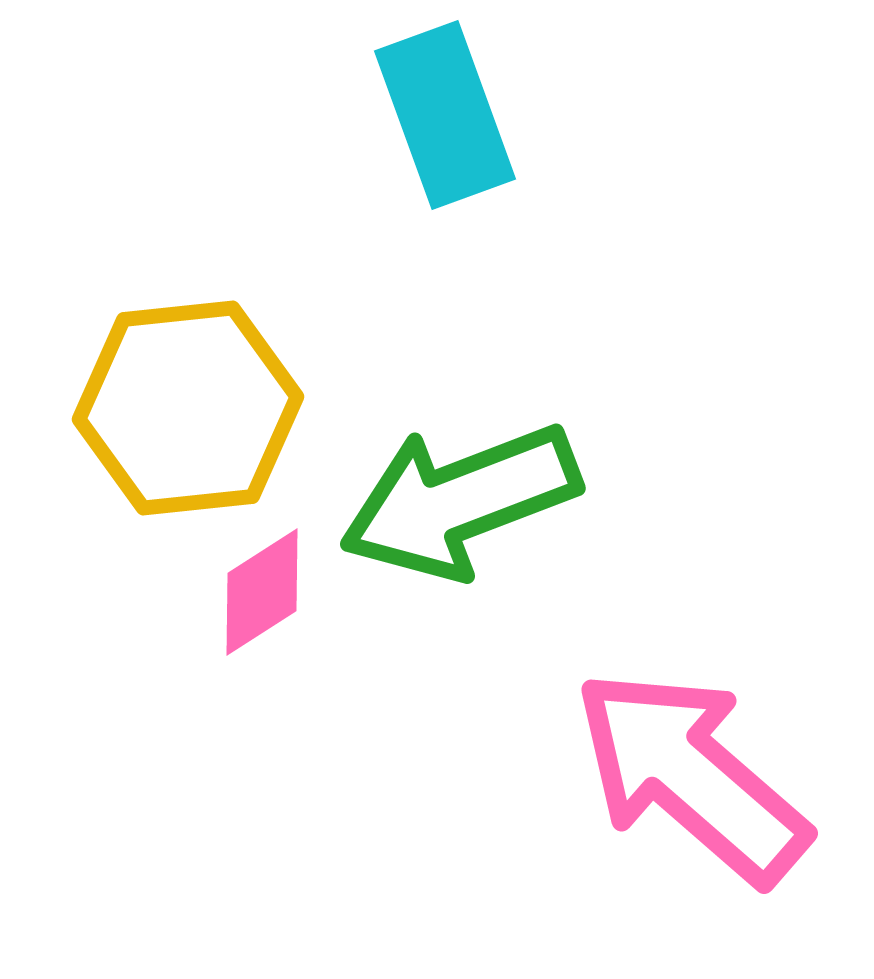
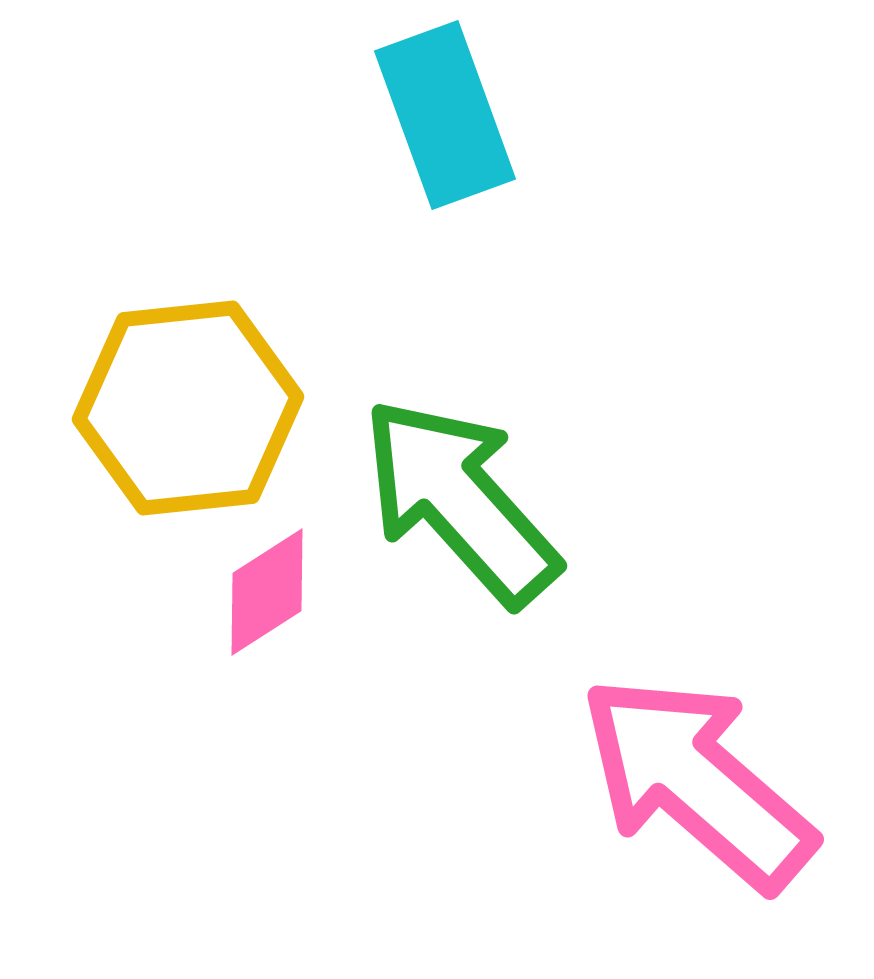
green arrow: rotated 69 degrees clockwise
pink diamond: moved 5 px right
pink arrow: moved 6 px right, 6 px down
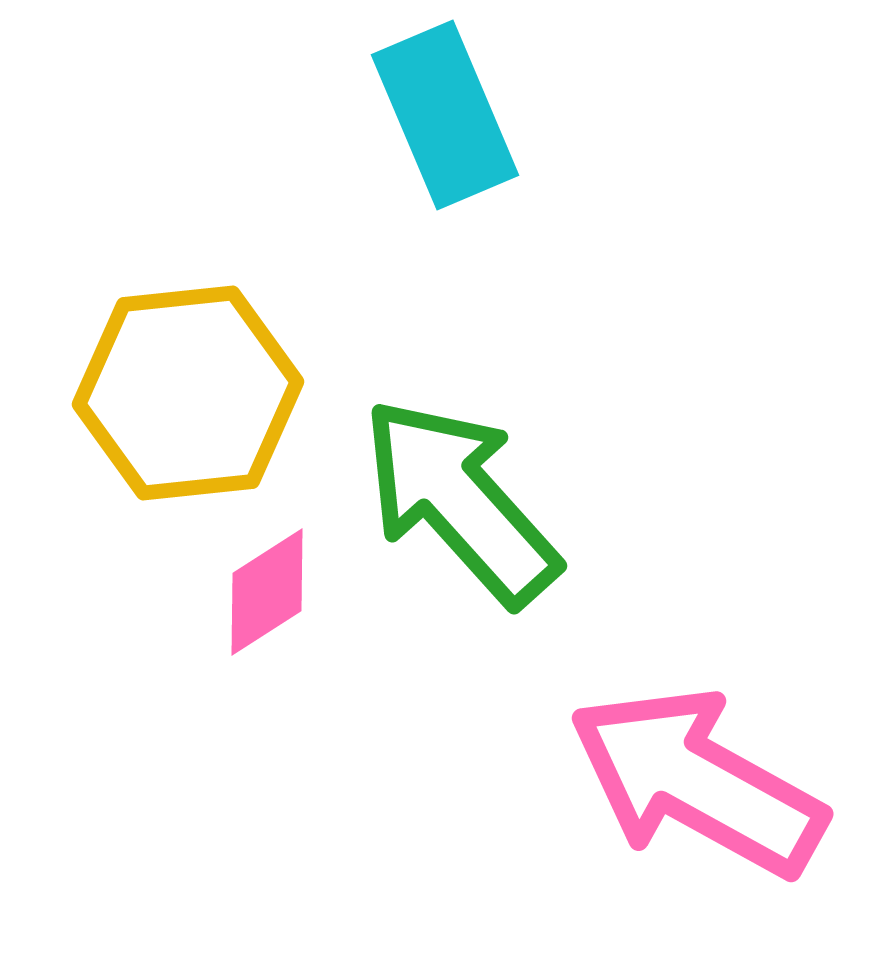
cyan rectangle: rotated 3 degrees counterclockwise
yellow hexagon: moved 15 px up
pink arrow: rotated 12 degrees counterclockwise
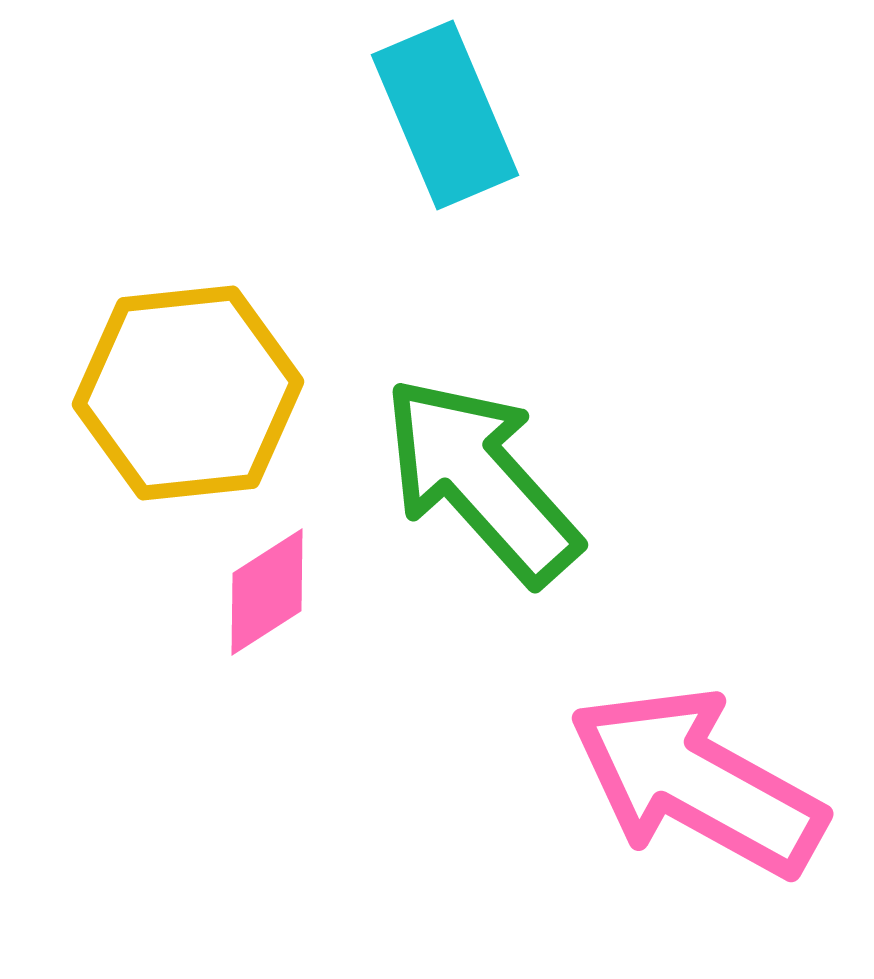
green arrow: moved 21 px right, 21 px up
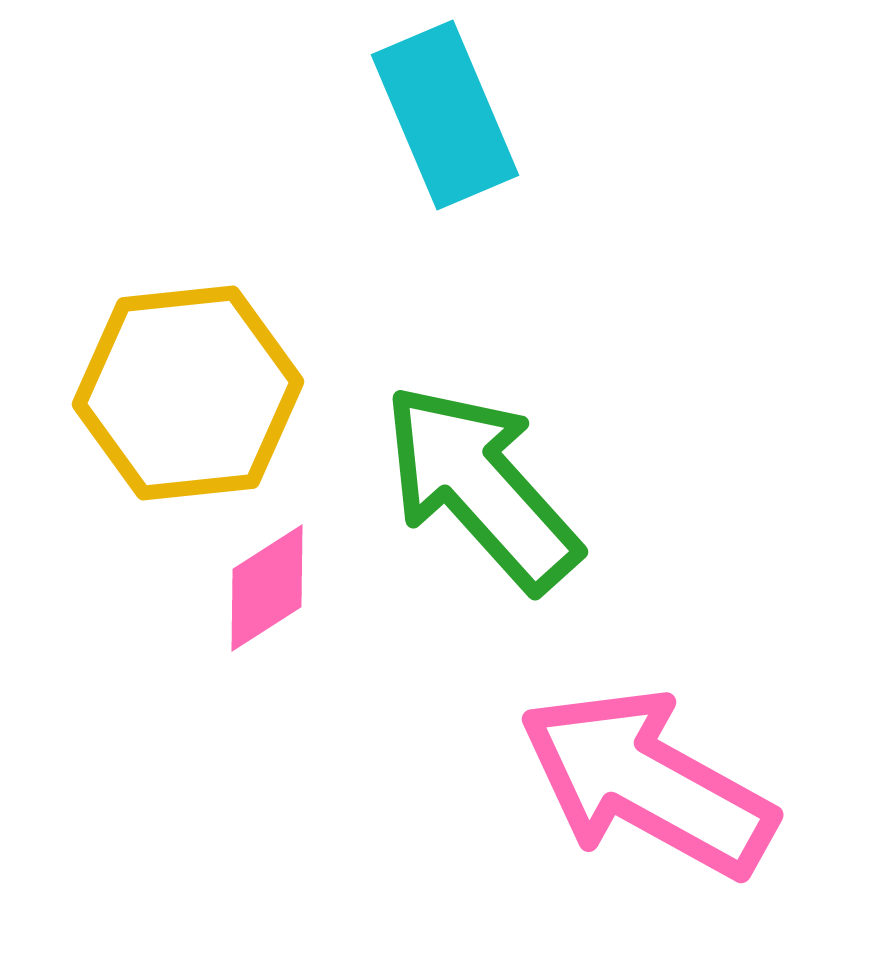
green arrow: moved 7 px down
pink diamond: moved 4 px up
pink arrow: moved 50 px left, 1 px down
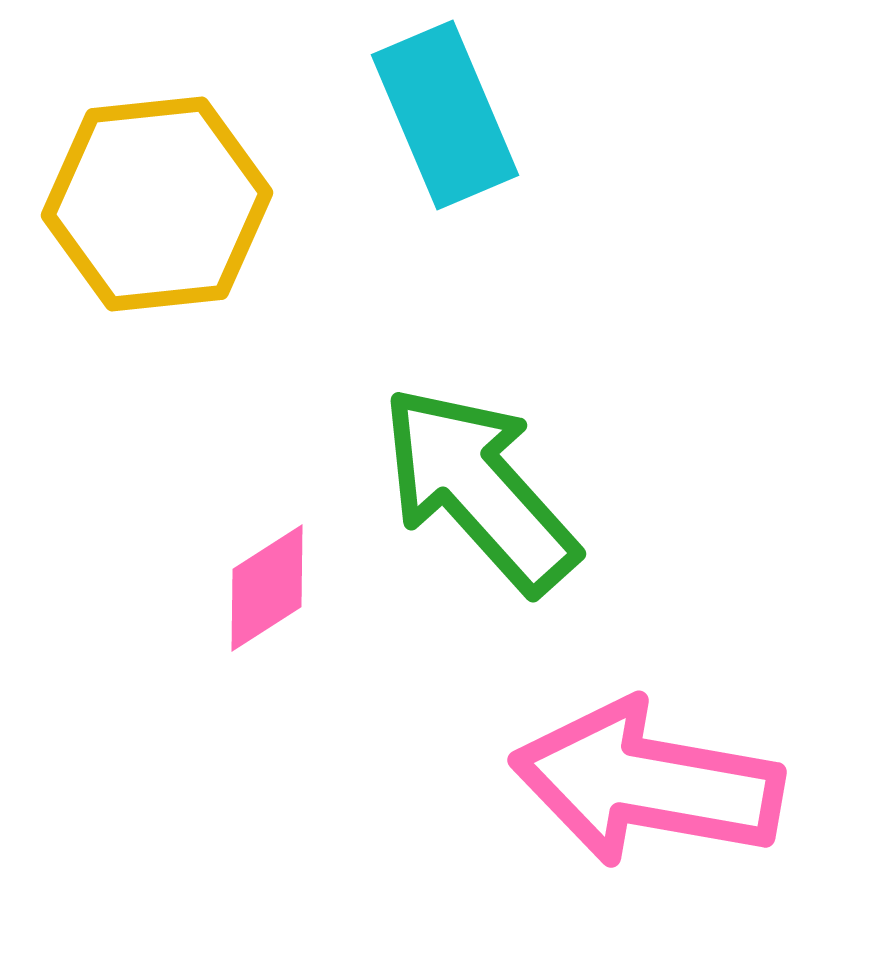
yellow hexagon: moved 31 px left, 189 px up
green arrow: moved 2 px left, 2 px down
pink arrow: rotated 19 degrees counterclockwise
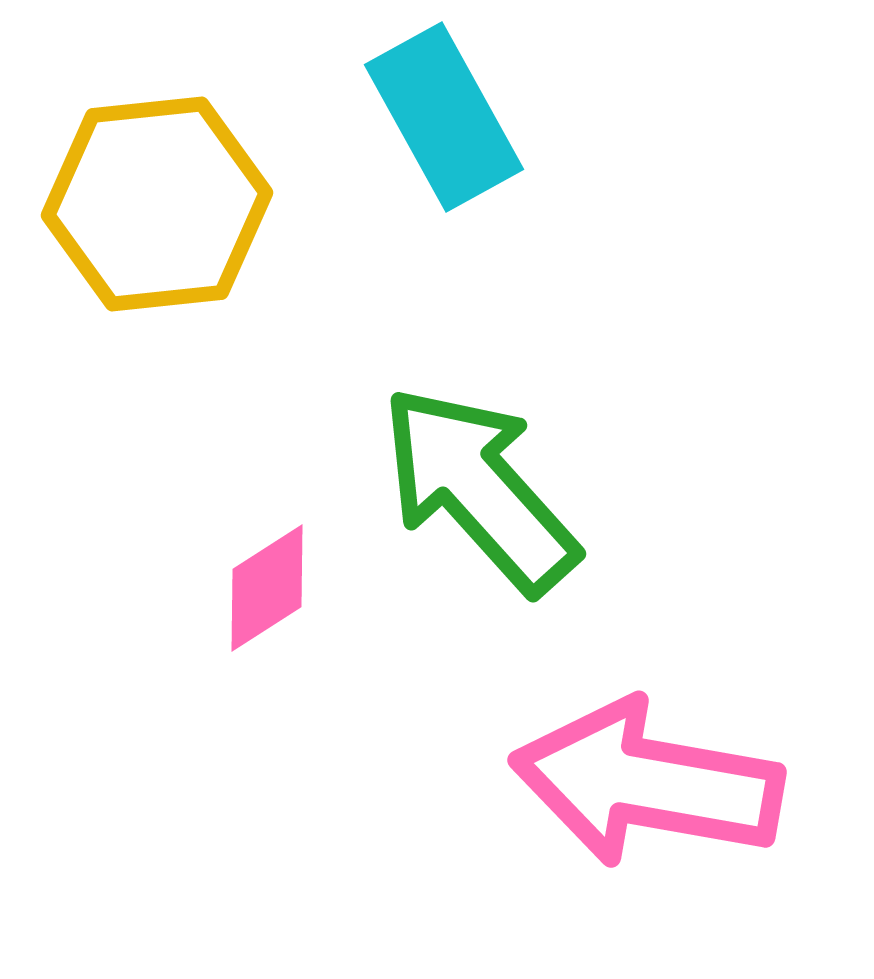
cyan rectangle: moved 1 px left, 2 px down; rotated 6 degrees counterclockwise
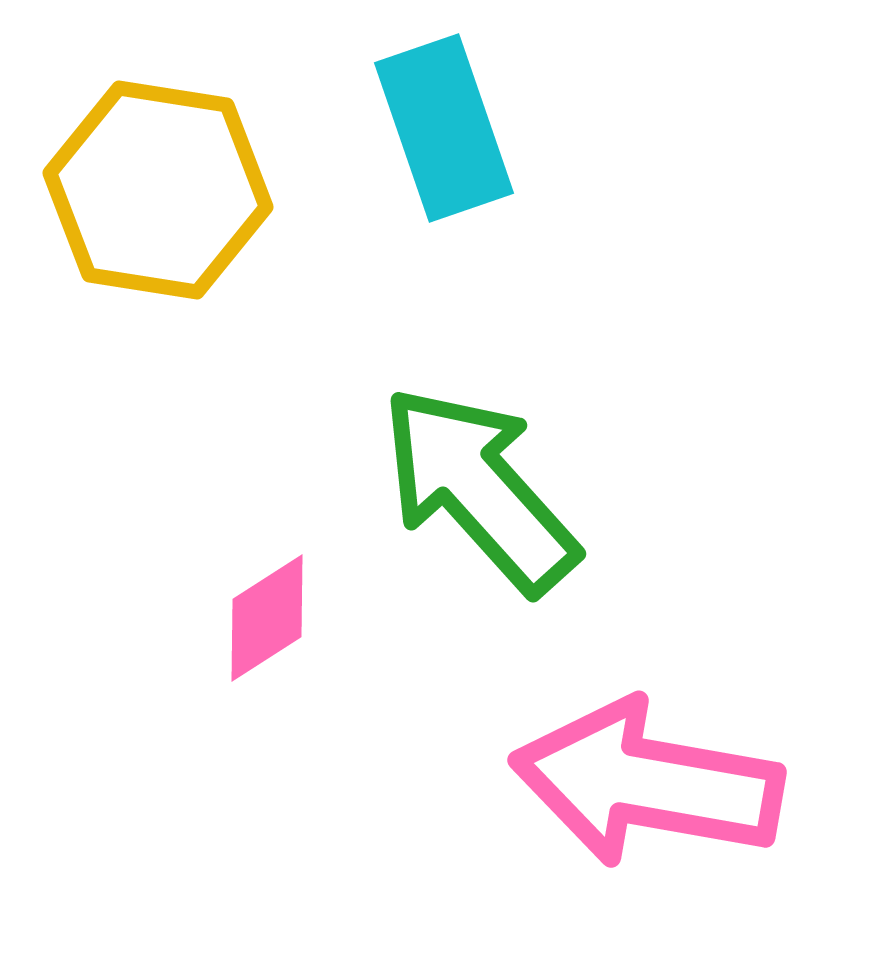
cyan rectangle: moved 11 px down; rotated 10 degrees clockwise
yellow hexagon: moved 1 px right, 14 px up; rotated 15 degrees clockwise
pink diamond: moved 30 px down
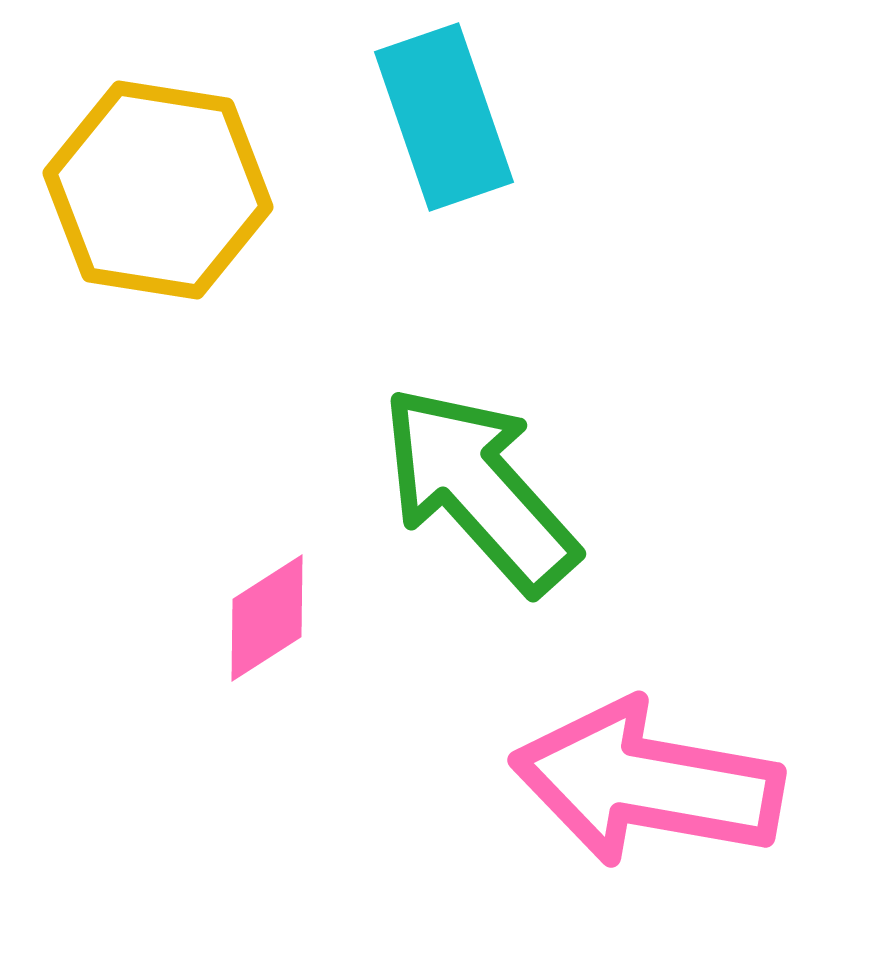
cyan rectangle: moved 11 px up
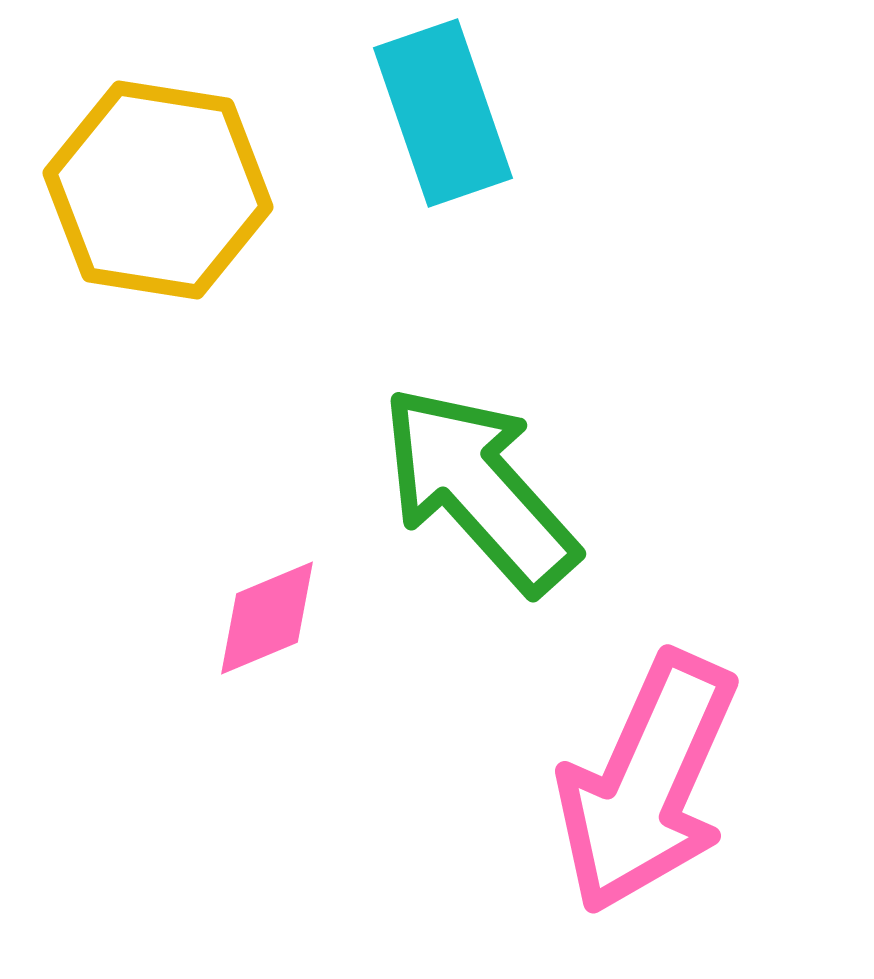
cyan rectangle: moved 1 px left, 4 px up
pink diamond: rotated 10 degrees clockwise
pink arrow: rotated 76 degrees counterclockwise
